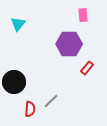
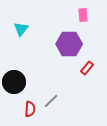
cyan triangle: moved 3 px right, 5 px down
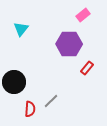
pink rectangle: rotated 56 degrees clockwise
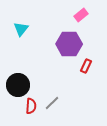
pink rectangle: moved 2 px left
red rectangle: moved 1 px left, 2 px up; rotated 16 degrees counterclockwise
black circle: moved 4 px right, 3 px down
gray line: moved 1 px right, 2 px down
red semicircle: moved 1 px right, 3 px up
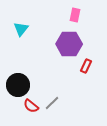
pink rectangle: moved 6 px left; rotated 40 degrees counterclockwise
red semicircle: rotated 126 degrees clockwise
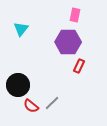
purple hexagon: moved 1 px left, 2 px up
red rectangle: moved 7 px left
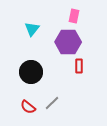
pink rectangle: moved 1 px left, 1 px down
cyan triangle: moved 11 px right
red rectangle: rotated 24 degrees counterclockwise
black circle: moved 13 px right, 13 px up
red semicircle: moved 3 px left, 1 px down
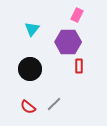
pink rectangle: moved 3 px right, 1 px up; rotated 16 degrees clockwise
black circle: moved 1 px left, 3 px up
gray line: moved 2 px right, 1 px down
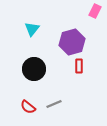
pink rectangle: moved 18 px right, 4 px up
purple hexagon: moved 4 px right; rotated 15 degrees counterclockwise
black circle: moved 4 px right
gray line: rotated 21 degrees clockwise
